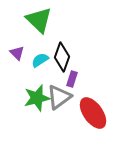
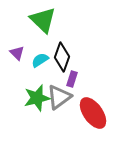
green triangle: moved 4 px right
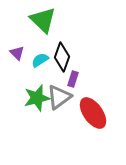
purple rectangle: moved 1 px right
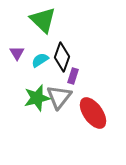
purple triangle: rotated 14 degrees clockwise
purple rectangle: moved 3 px up
gray triangle: rotated 16 degrees counterclockwise
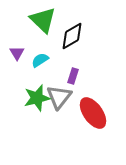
black diamond: moved 10 px right, 21 px up; rotated 40 degrees clockwise
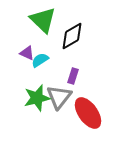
purple triangle: moved 10 px right; rotated 35 degrees counterclockwise
red ellipse: moved 5 px left
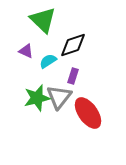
black diamond: moved 1 px right, 9 px down; rotated 12 degrees clockwise
purple triangle: moved 1 px left, 2 px up
cyan semicircle: moved 8 px right, 1 px down
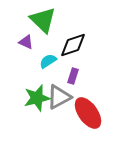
purple triangle: moved 9 px up
gray triangle: rotated 24 degrees clockwise
